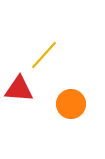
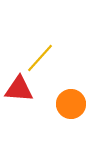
yellow line: moved 4 px left, 3 px down
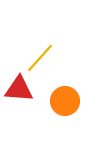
orange circle: moved 6 px left, 3 px up
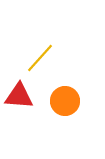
red triangle: moved 7 px down
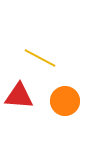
yellow line: rotated 76 degrees clockwise
